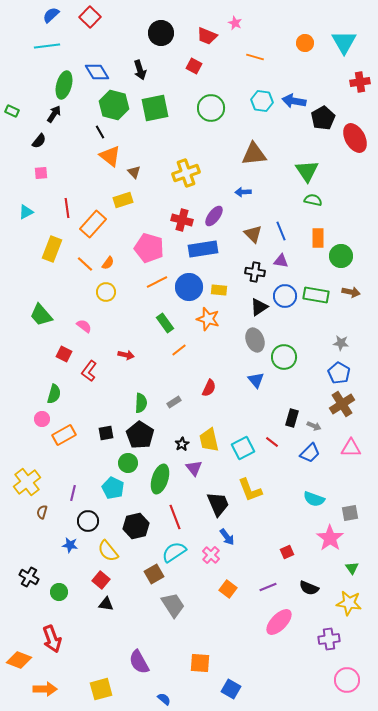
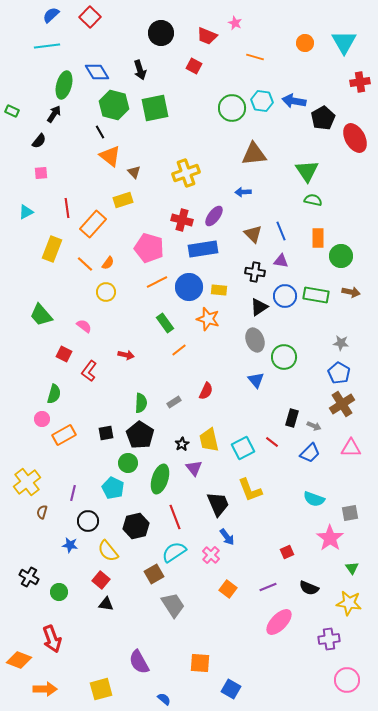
green circle at (211, 108): moved 21 px right
red semicircle at (209, 388): moved 3 px left, 3 px down
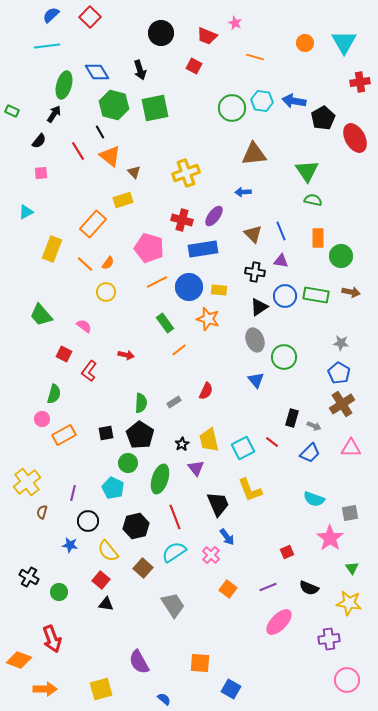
red line at (67, 208): moved 11 px right, 57 px up; rotated 24 degrees counterclockwise
purple triangle at (194, 468): moved 2 px right
brown square at (154, 574): moved 11 px left, 6 px up; rotated 18 degrees counterclockwise
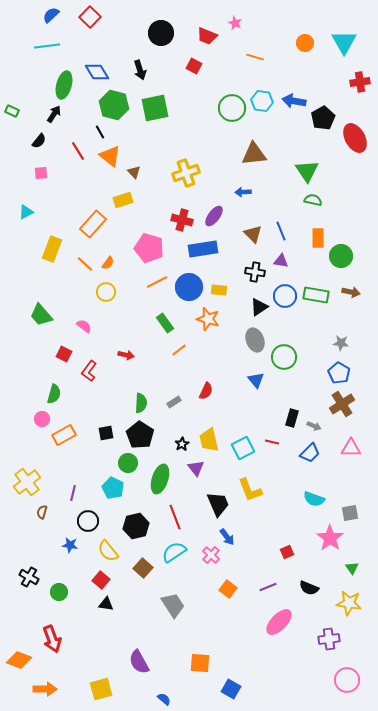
red line at (272, 442): rotated 24 degrees counterclockwise
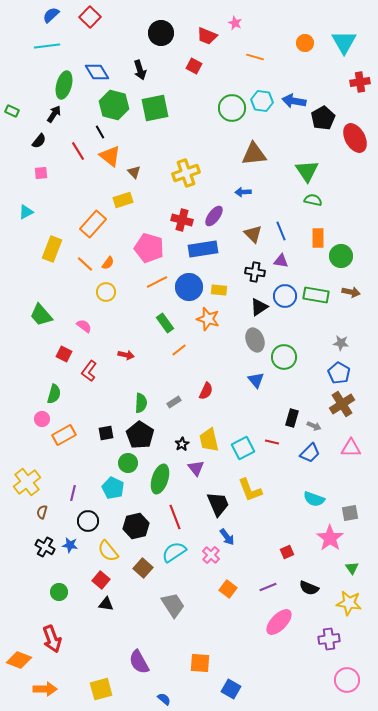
black cross at (29, 577): moved 16 px right, 30 px up
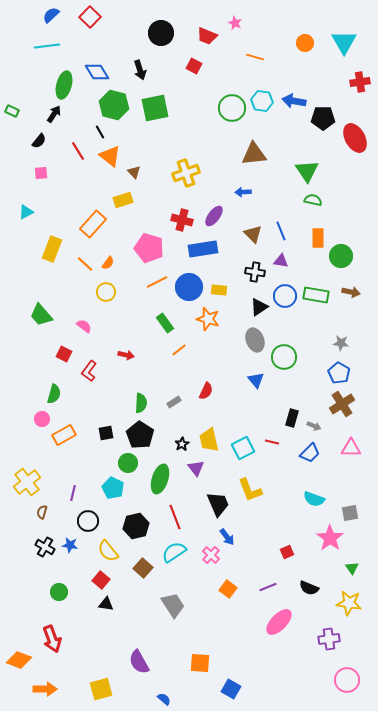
black pentagon at (323, 118): rotated 30 degrees clockwise
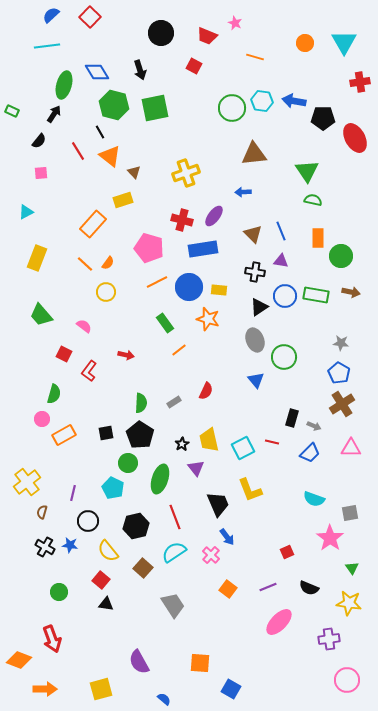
yellow rectangle at (52, 249): moved 15 px left, 9 px down
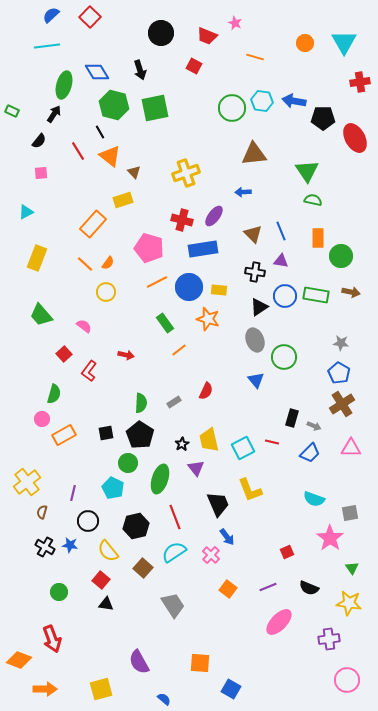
red square at (64, 354): rotated 21 degrees clockwise
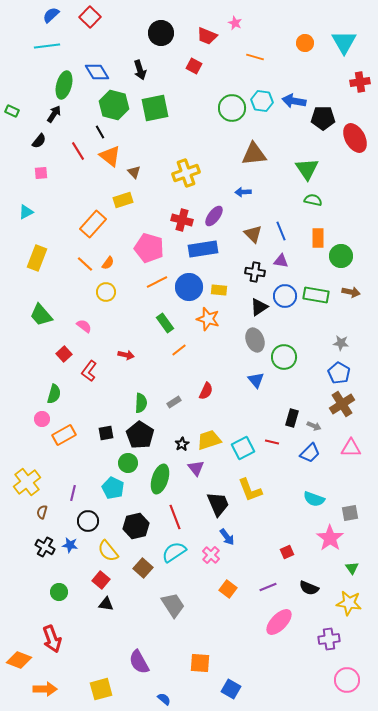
green triangle at (307, 171): moved 2 px up
yellow trapezoid at (209, 440): rotated 85 degrees clockwise
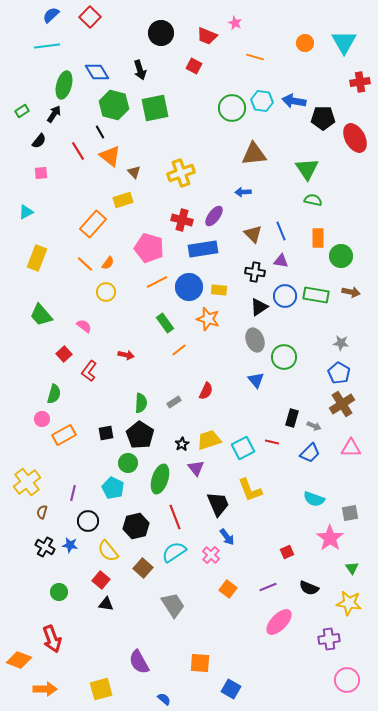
green rectangle at (12, 111): moved 10 px right; rotated 56 degrees counterclockwise
yellow cross at (186, 173): moved 5 px left
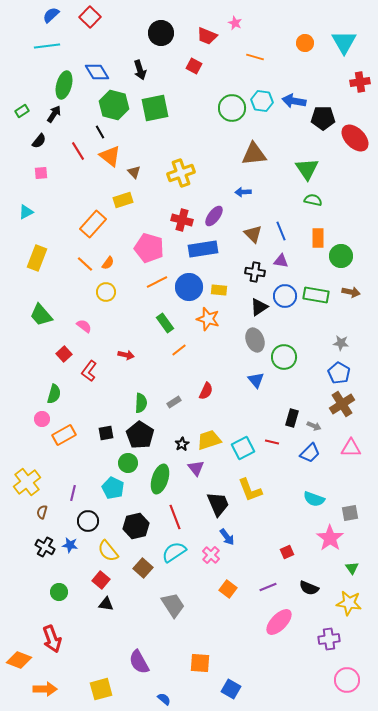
red ellipse at (355, 138): rotated 16 degrees counterclockwise
